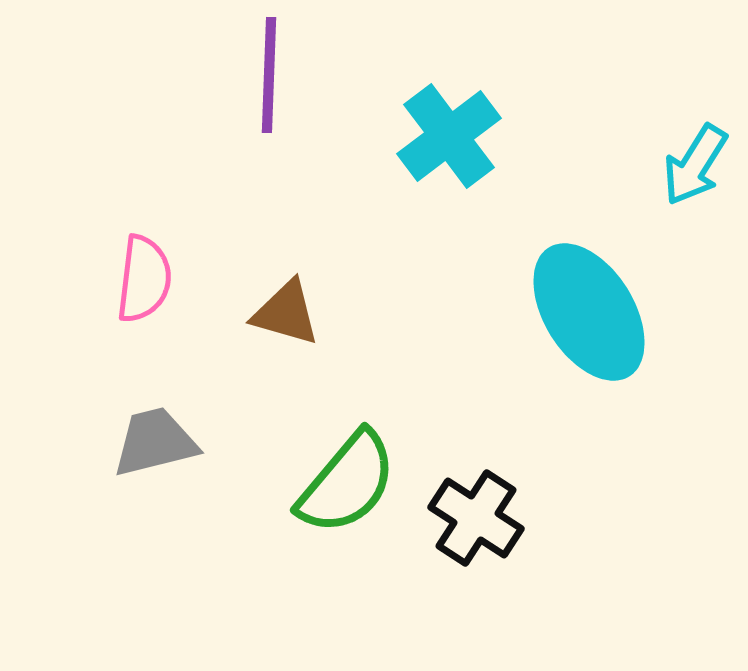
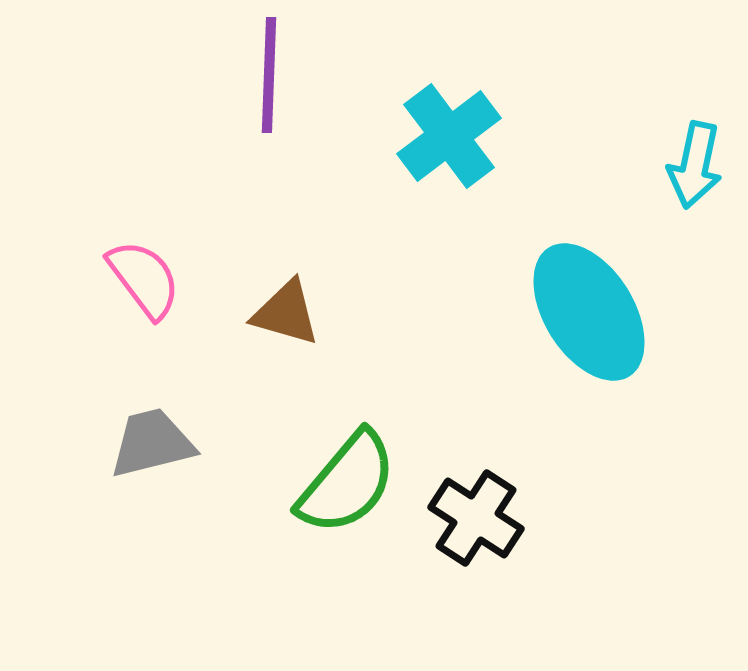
cyan arrow: rotated 20 degrees counterclockwise
pink semicircle: rotated 44 degrees counterclockwise
gray trapezoid: moved 3 px left, 1 px down
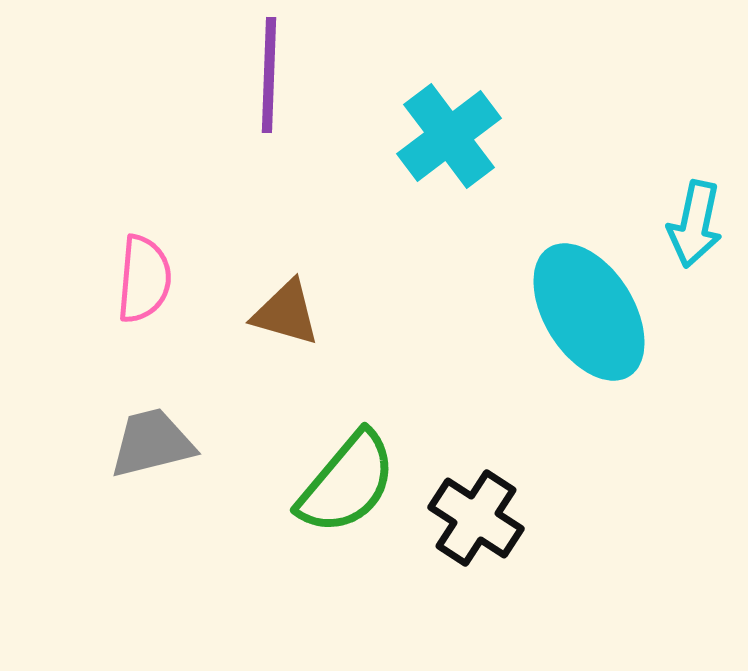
cyan arrow: moved 59 px down
pink semicircle: rotated 42 degrees clockwise
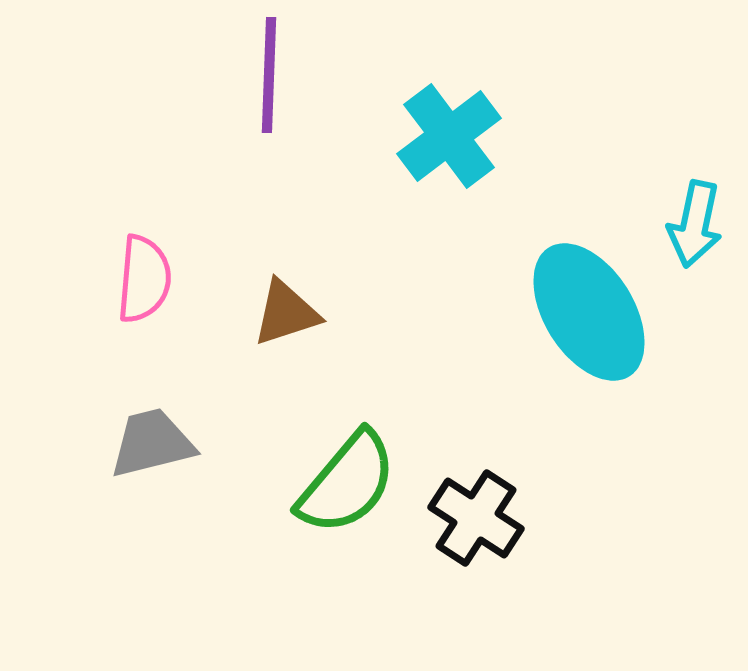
brown triangle: rotated 34 degrees counterclockwise
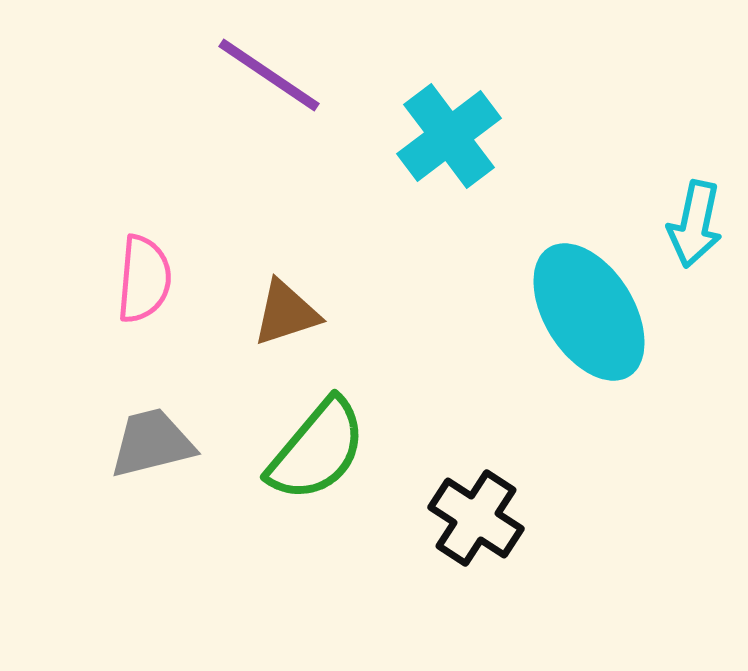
purple line: rotated 58 degrees counterclockwise
green semicircle: moved 30 px left, 33 px up
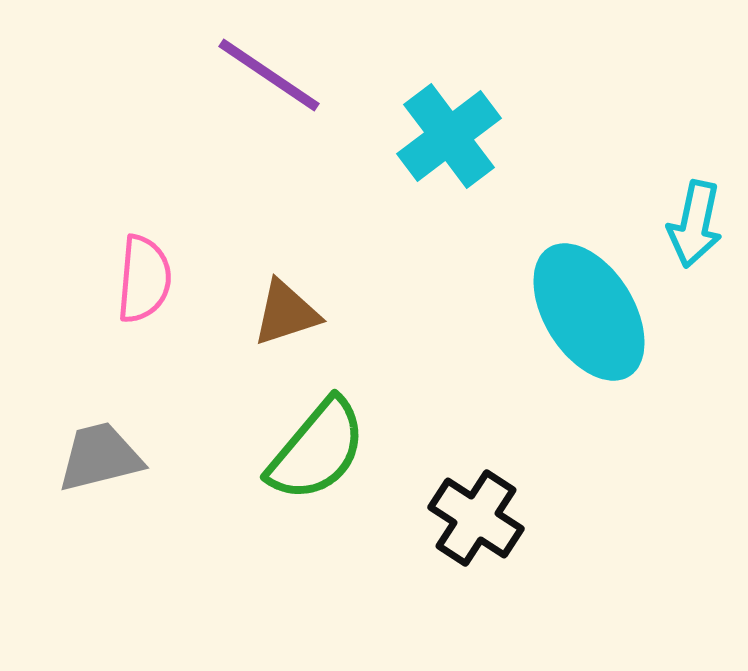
gray trapezoid: moved 52 px left, 14 px down
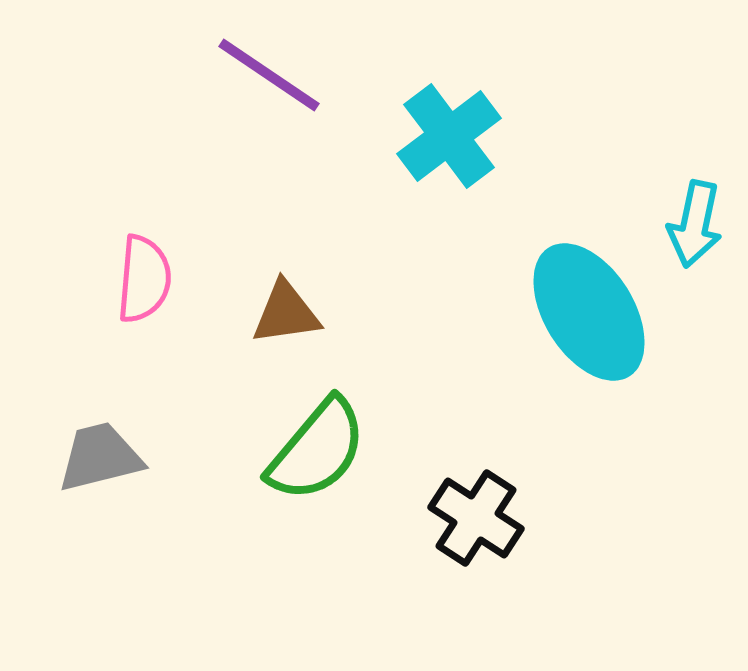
brown triangle: rotated 10 degrees clockwise
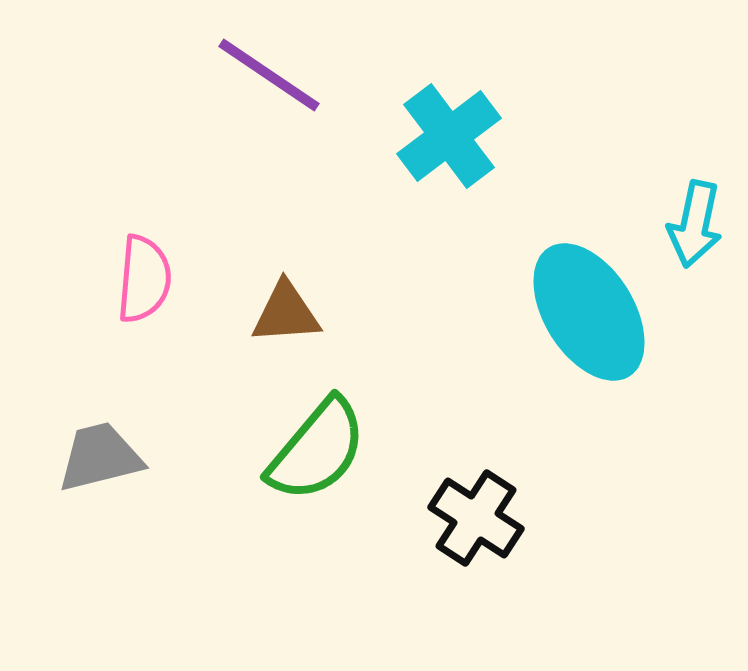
brown triangle: rotated 4 degrees clockwise
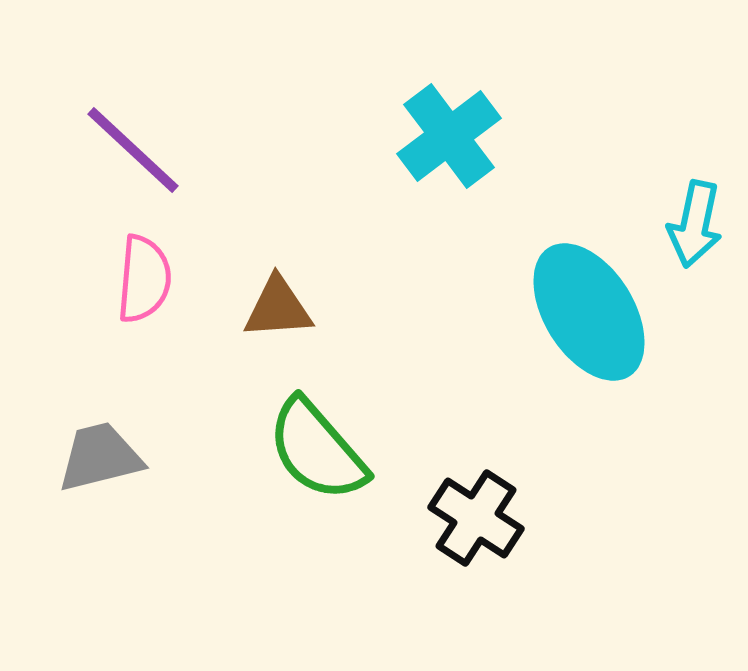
purple line: moved 136 px left, 75 px down; rotated 9 degrees clockwise
brown triangle: moved 8 px left, 5 px up
green semicircle: rotated 99 degrees clockwise
